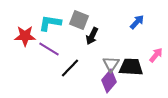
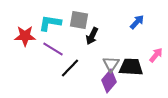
gray square: rotated 12 degrees counterclockwise
purple line: moved 4 px right
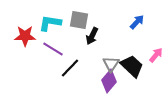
black trapezoid: moved 1 px right, 1 px up; rotated 40 degrees clockwise
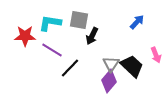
purple line: moved 1 px left, 1 px down
pink arrow: rotated 119 degrees clockwise
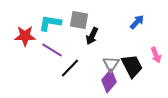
black trapezoid: rotated 20 degrees clockwise
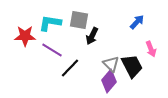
pink arrow: moved 5 px left, 6 px up
gray triangle: rotated 18 degrees counterclockwise
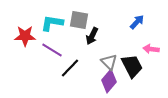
cyan L-shape: moved 2 px right
pink arrow: rotated 119 degrees clockwise
gray triangle: moved 2 px left, 2 px up
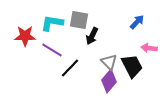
pink arrow: moved 2 px left, 1 px up
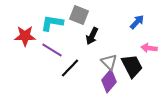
gray square: moved 5 px up; rotated 12 degrees clockwise
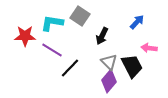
gray square: moved 1 px right, 1 px down; rotated 12 degrees clockwise
black arrow: moved 10 px right
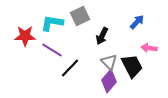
gray square: rotated 30 degrees clockwise
